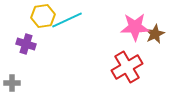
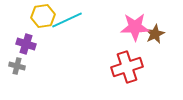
red cross: rotated 12 degrees clockwise
gray cross: moved 5 px right, 17 px up; rotated 14 degrees clockwise
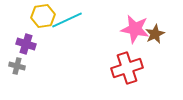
pink star: moved 2 px down; rotated 12 degrees clockwise
red cross: moved 1 px down
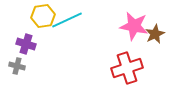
pink star: moved 1 px left, 3 px up
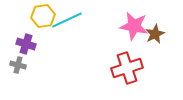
gray cross: moved 1 px right, 1 px up
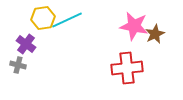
yellow hexagon: moved 2 px down
purple cross: rotated 18 degrees clockwise
red cross: rotated 12 degrees clockwise
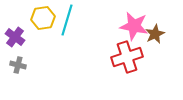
cyan line: rotated 48 degrees counterclockwise
purple cross: moved 11 px left, 7 px up
red cross: moved 11 px up; rotated 12 degrees counterclockwise
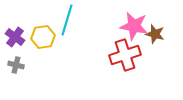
yellow hexagon: moved 19 px down
brown star: rotated 30 degrees counterclockwise
red cross: moved 2 px left, 2 px up
gray cross: moved 2 px left
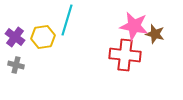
red cross: rotated 24 degrees clockwise
